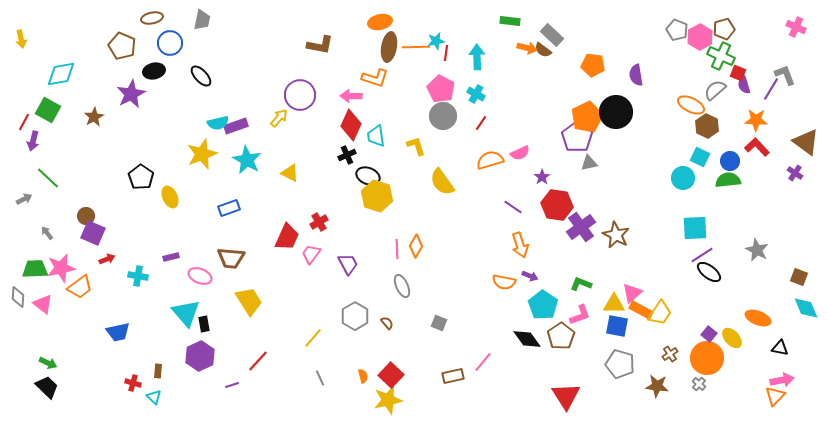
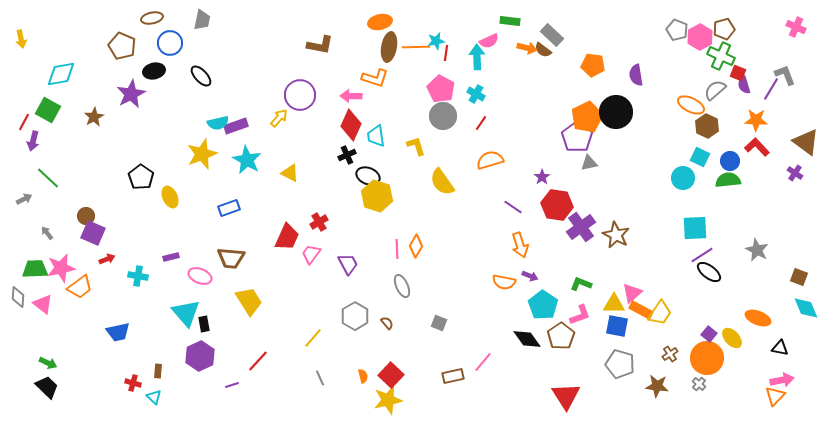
pink semicircle at (520, 153): moved 31 px left, 112 px up
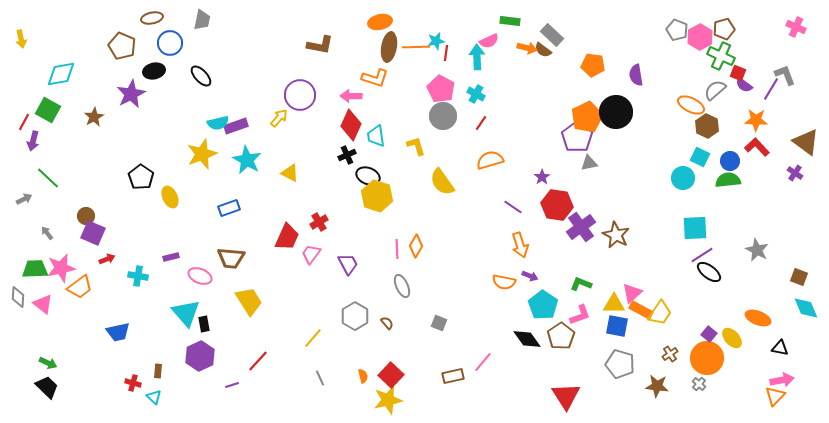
purple semicircle at (744, 85): rotated 36 degrees counterclockwise
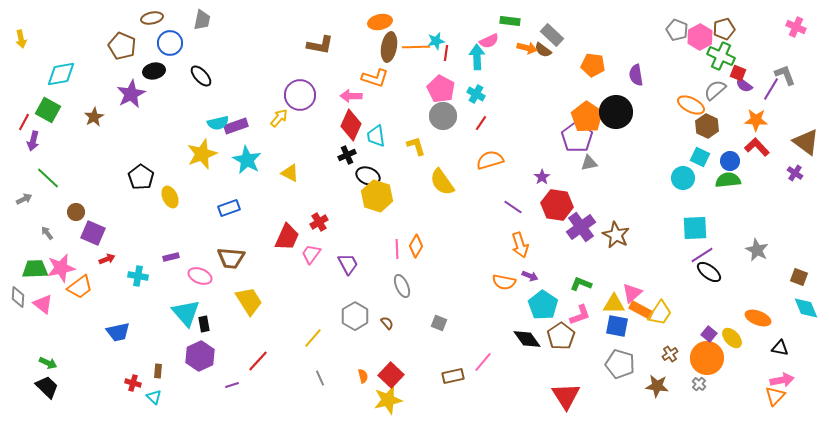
orange pentagon at (587, 117): rotated 12 degrees counterclockwise
brown circle at (86, 216): moved 10 px left, 4 px up
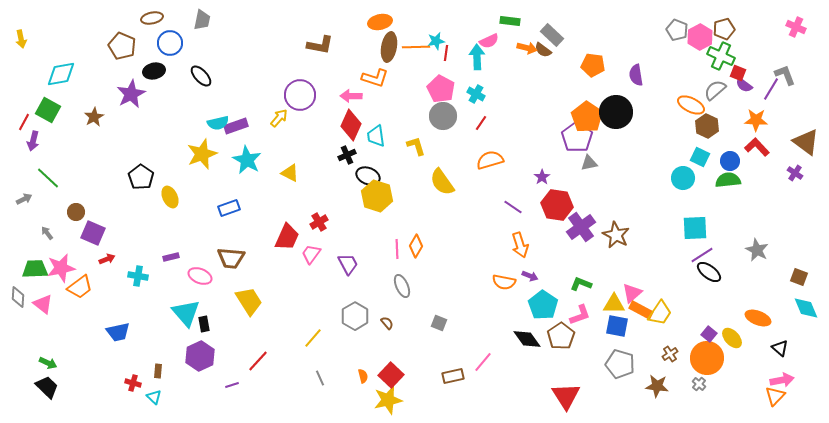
black triangle at (780, 348): rotated 30 degrees clockwise
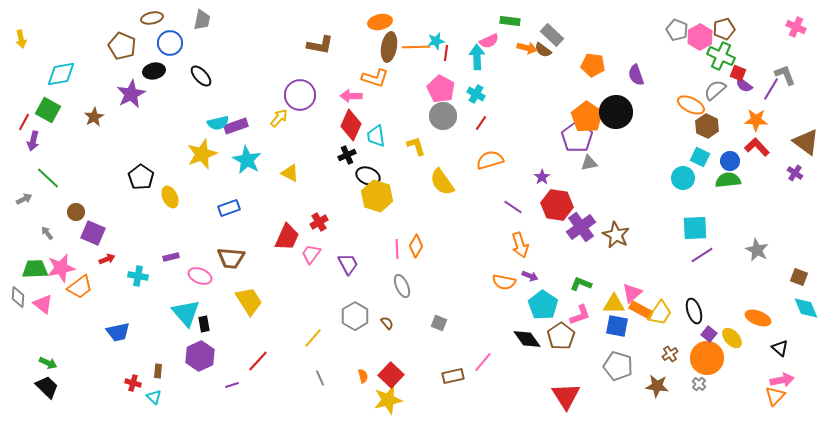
purple semicircle at (636, 75): rotated 10 degrees counterclockwise
black ellipse at (709, 272): moved 15 px left, 39 px down; rotated 35 degrees clockwise
gray pentagon at (620, 364): moved 2 px left, 2 px down
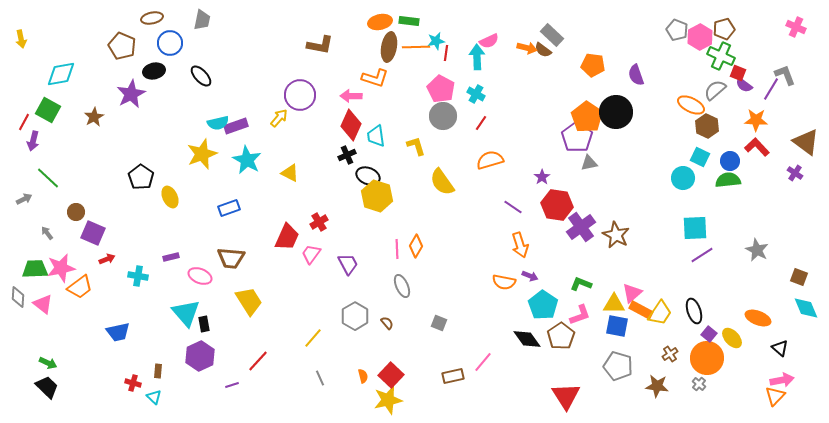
green rectangle at (510, 21): moved 101 px left
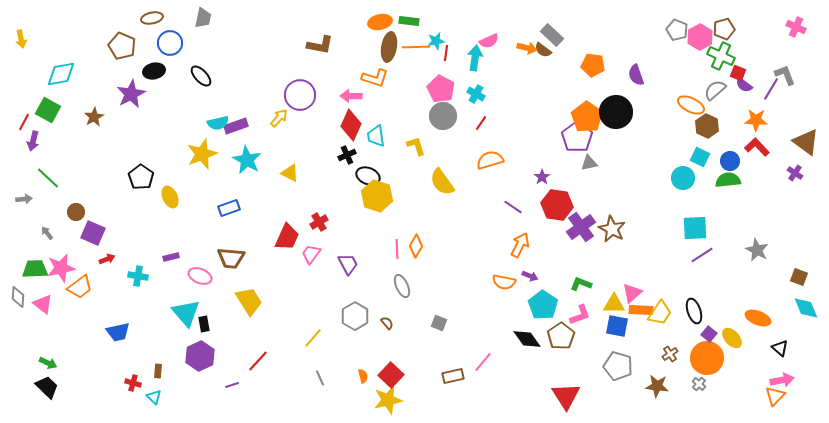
gray trapezoid at (202, 20): moved 1 px right, 2 px up
cyan arrow at (477, 57): moved 2 px left, 1 px down; rotated 10 degrees clockwise
gray arrow at (24, 199): rotated 21 degrees clockwise
brown star at (616, 235): moved 4 px left, 6 px up
orange arrow at (520, 245): rotated 135 degrees counterclockwise
orange rectangle at (641, 310): rotated 25 degrees counterclockwise
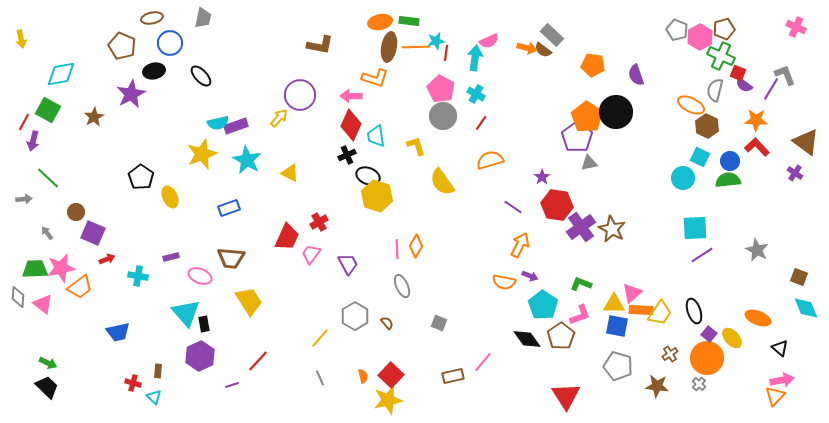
gray semicircle at (715, 90): rotated 35 degrees counterclockwise
yellow line at (313, 338): moved 7 px right
